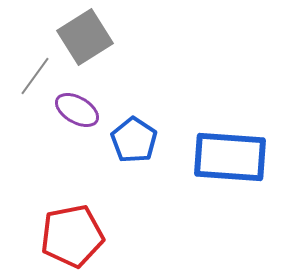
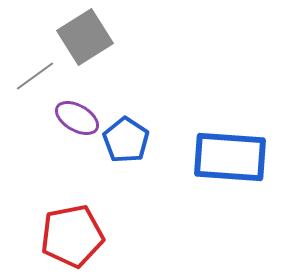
gray line: rotated 18 degrees clockwise
purple ellipse: moved 8 px down
blue pentagon: moved 8 px left
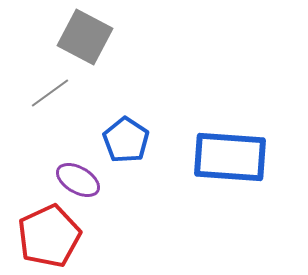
gray square: rotated 30 degrees counterclockwise
gray line: moved 15 px right, 17 px down
purple ellipse: moved 1 px right, 62 px down
red pentagon: moved 23 px left; rotated 14 degrees counterclockwise
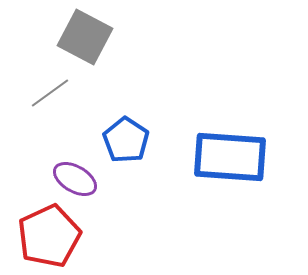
purple ellipse: moved 3 px left, 1 px up
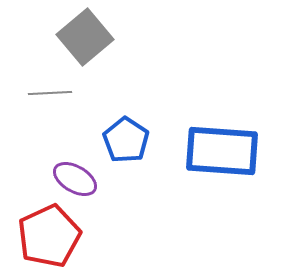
gray square: rotated 22 degrees clockwise
gray line: rotated 33 degrees clockwise
blue rectangle: moved 8 px left, 6 px up
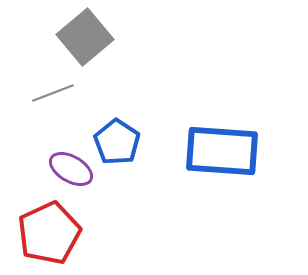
gray line: moved 3 px right; rotated 18 degrees counterclockwise
blue pentagon: moved 9 px left, 2 px down
purple ellipse: moved 4 px left, 10 px up
red pentagon: moved 3 px up
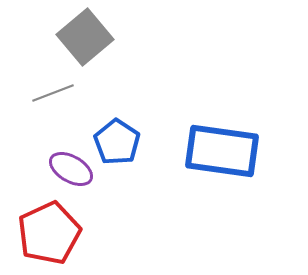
blue rectangle: rotated 4 degrees clockwise
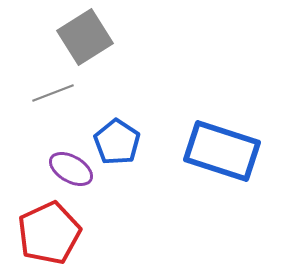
gray square: rotated 8 degrees clockwise
blue rectangle: rotated 10 degrees clockwise
